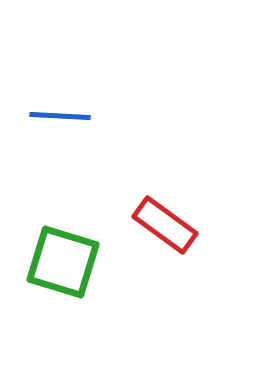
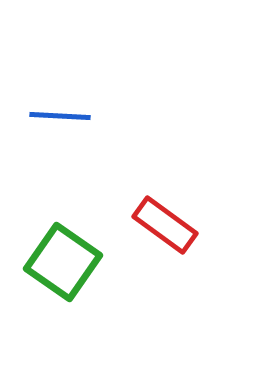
green square: rotated 18 degrees clockwise
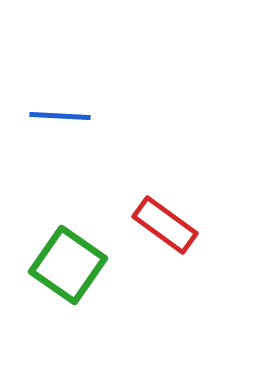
green square: moved 5 px right, 3 px down
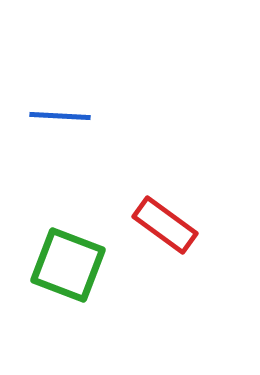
green square: rotated 14 degrees counterclockwise
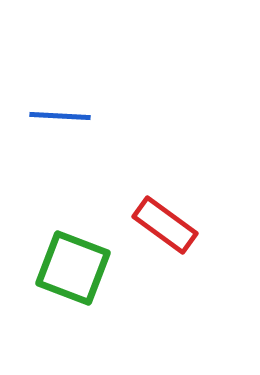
green square: moved 5 px right, 3 px down
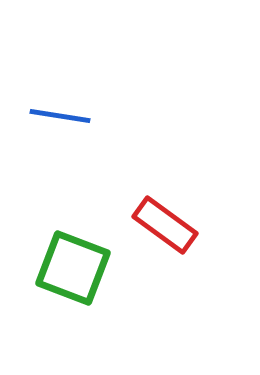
blue line: rotated 6 degrees clockwise
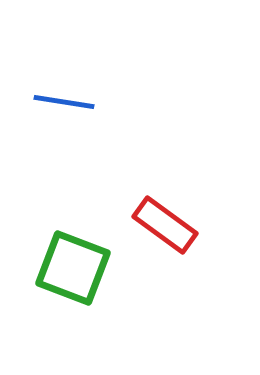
blue line: moved 4 px right, 14 px up
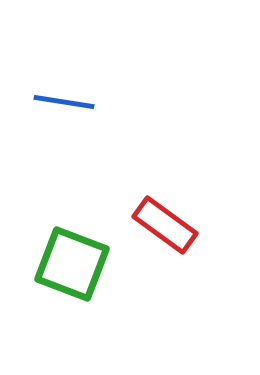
green square: moved 1 px left, 4 px up
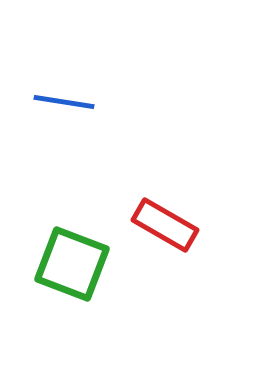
red rectangle: rotated 6 degrees counterclockwise
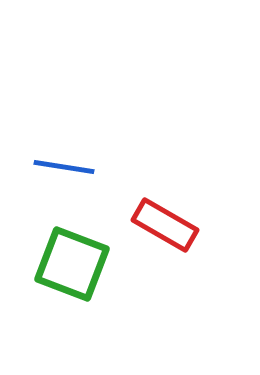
blue line: moved 65 px down
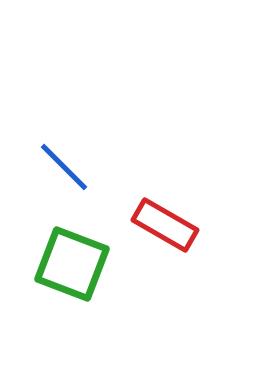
blue line: rotated 36 degrees clockwise
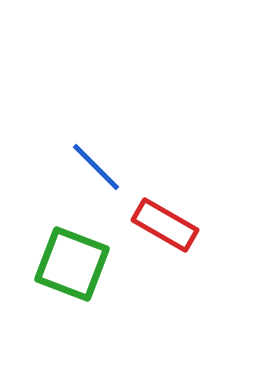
blue line: moved 32 px right
